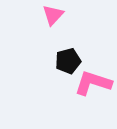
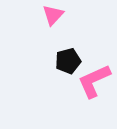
pink L-shape: moved 1 px right, 2 px up; rotated 42 degrees counterclockwise
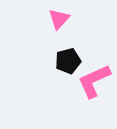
pink triangle: moved 6 px right, 4 px down
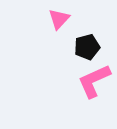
black pentagon: moved 19 px right, 14 px up
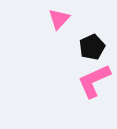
black pentagon: moved 5 px right; rotated 10 degrees counterclockwise
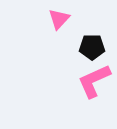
black pentagon: rotated 25 degrees clockwise
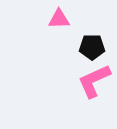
pink triangle: rotated 45 degrees clockwise
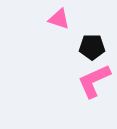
pink triangle: rotated 20 degrees clockwise
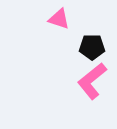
pink L-shape: moved 2 px left; rotated 15 degrees counterclockwise
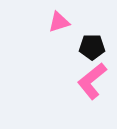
pink triangle: moved 3 px down; rotated 35 degrees counterclockwise
